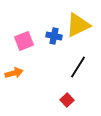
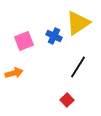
yellow triangle: moved 2 px up; rotated 8 degrees counterclockwise
blue cross: rotated 14 degrees clockwise
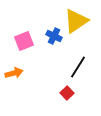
yellow triangle: moved 2 px left, 2 px up
red square: moved 7 px up
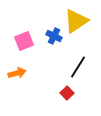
orange arrow: moved 3 px right
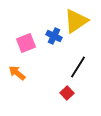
pink square: moved 2 px right, 2 px down
orange arrow: rotated 126 degrees counterclockwise
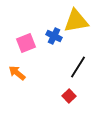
yellow triangle: rotated 24 degrees clockwise
red square: moved 2 px right, 3 px down
